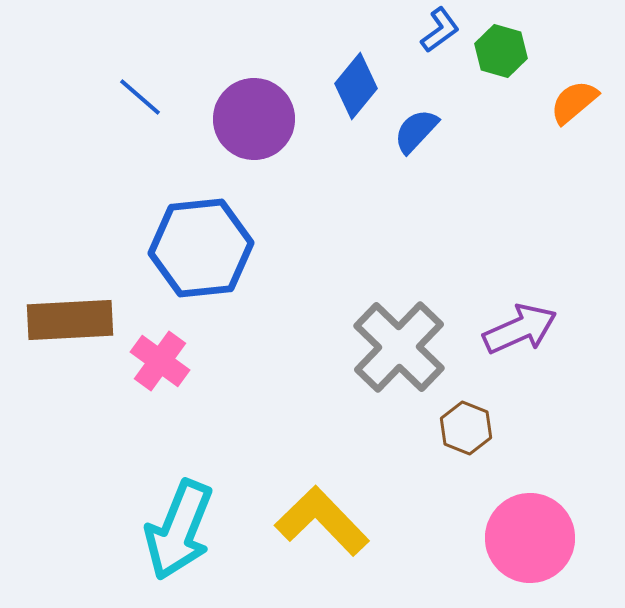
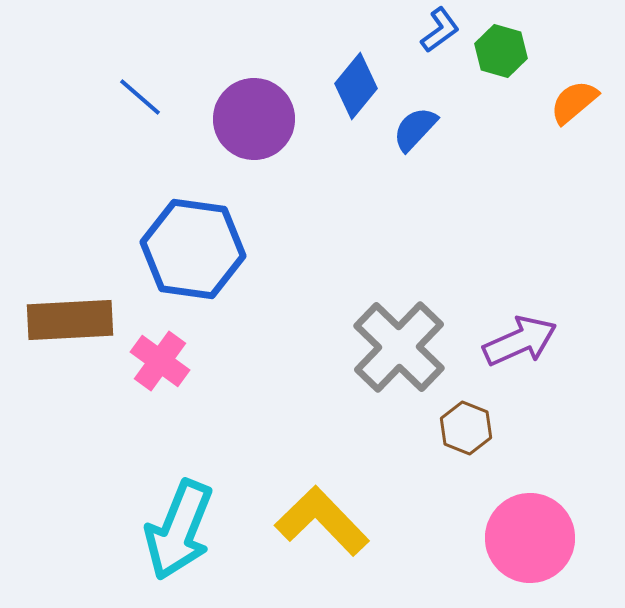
blue semicircle: moved 1 px left, 2 px up
blue hexagon: moved 8 px left, 1 px down; rotated 14 degrees clockwise
purple arrow: moved 12 px down
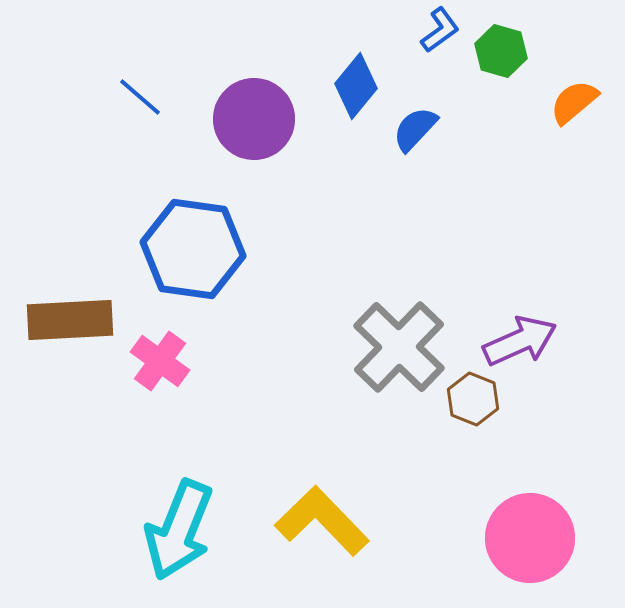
brown hexagon: moved 7 px right, 29 px up
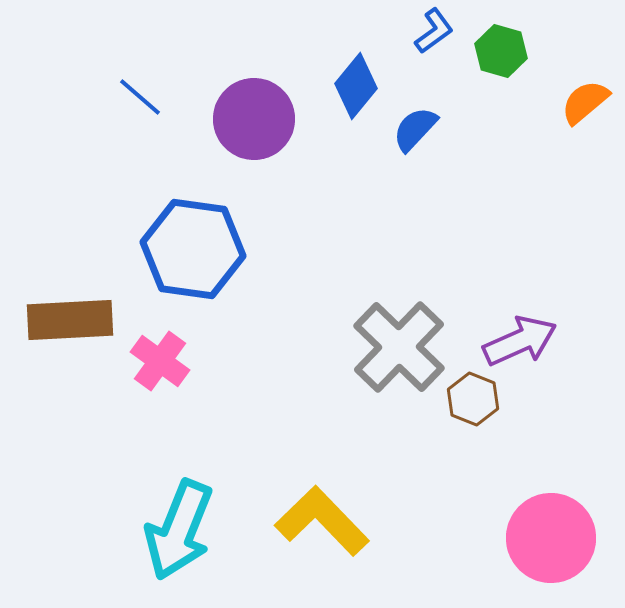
blue L-shape: moved 6 px left, 1 px down
orange semicircle: moved 11 px right
pink circle: moved 21 px right
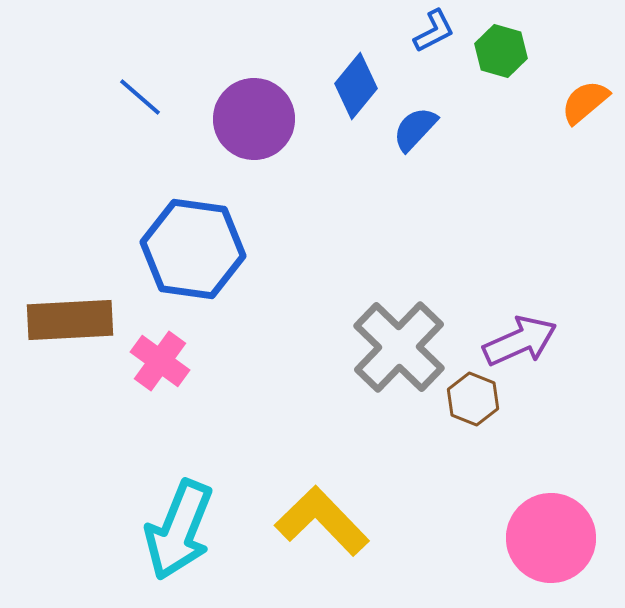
blue L-shape: rotated 9 degrees clockwise
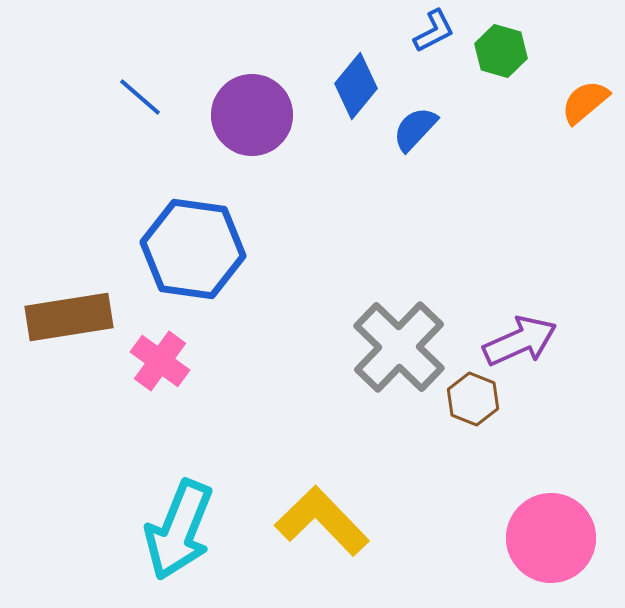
purple circle: moved 2 px left, 4 px up
brown rectangle: moved 1 px left, 3 px up; rotated 6 degrees counterclockwise
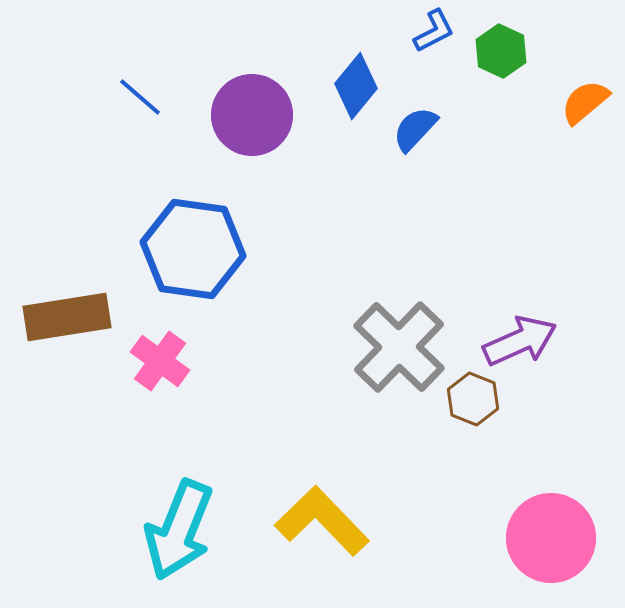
green hexagon: rotated 9 degrees clockwise
brown rectangle: moved 2 px left
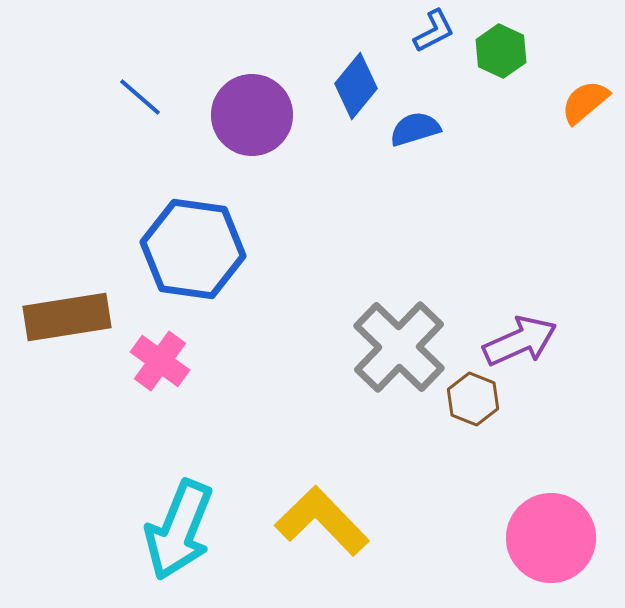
blue semicircle: rotated 30 degrees clockwise
